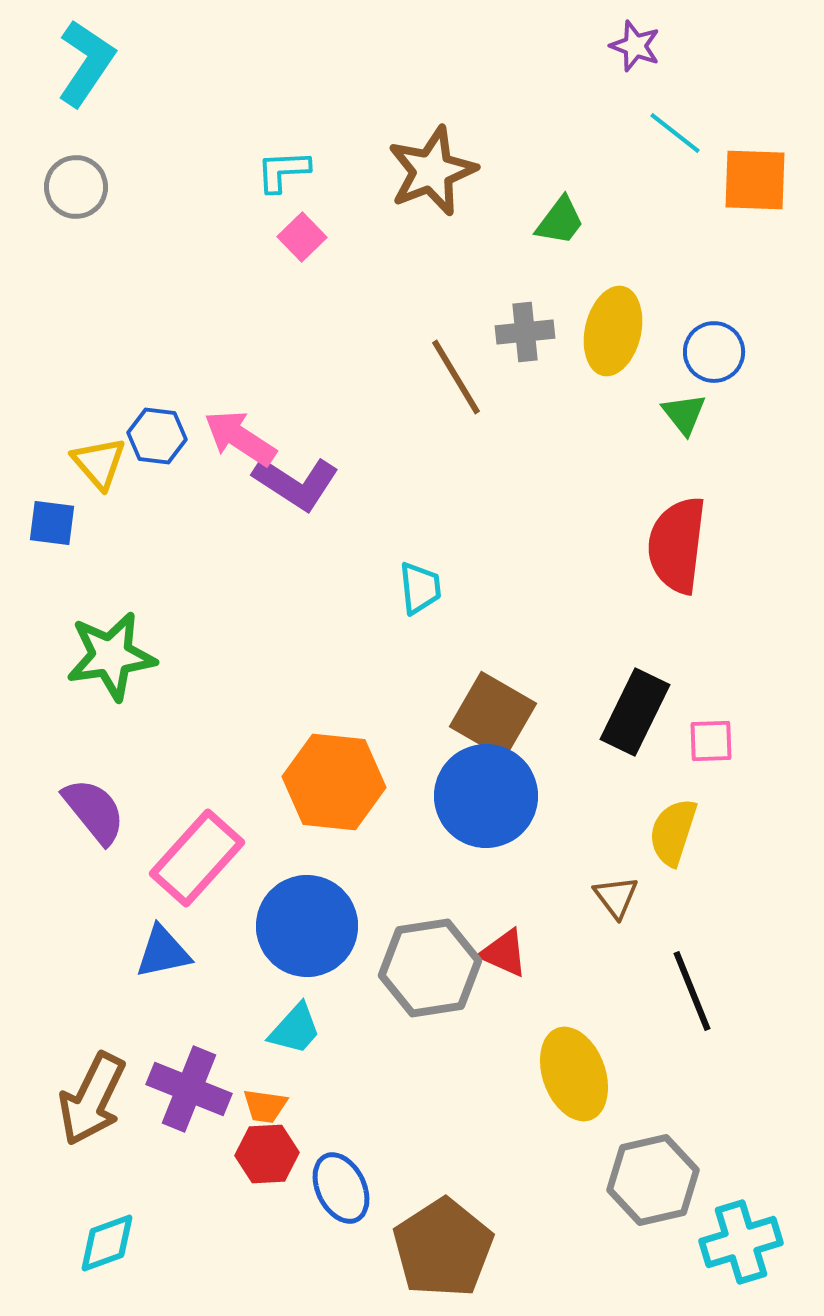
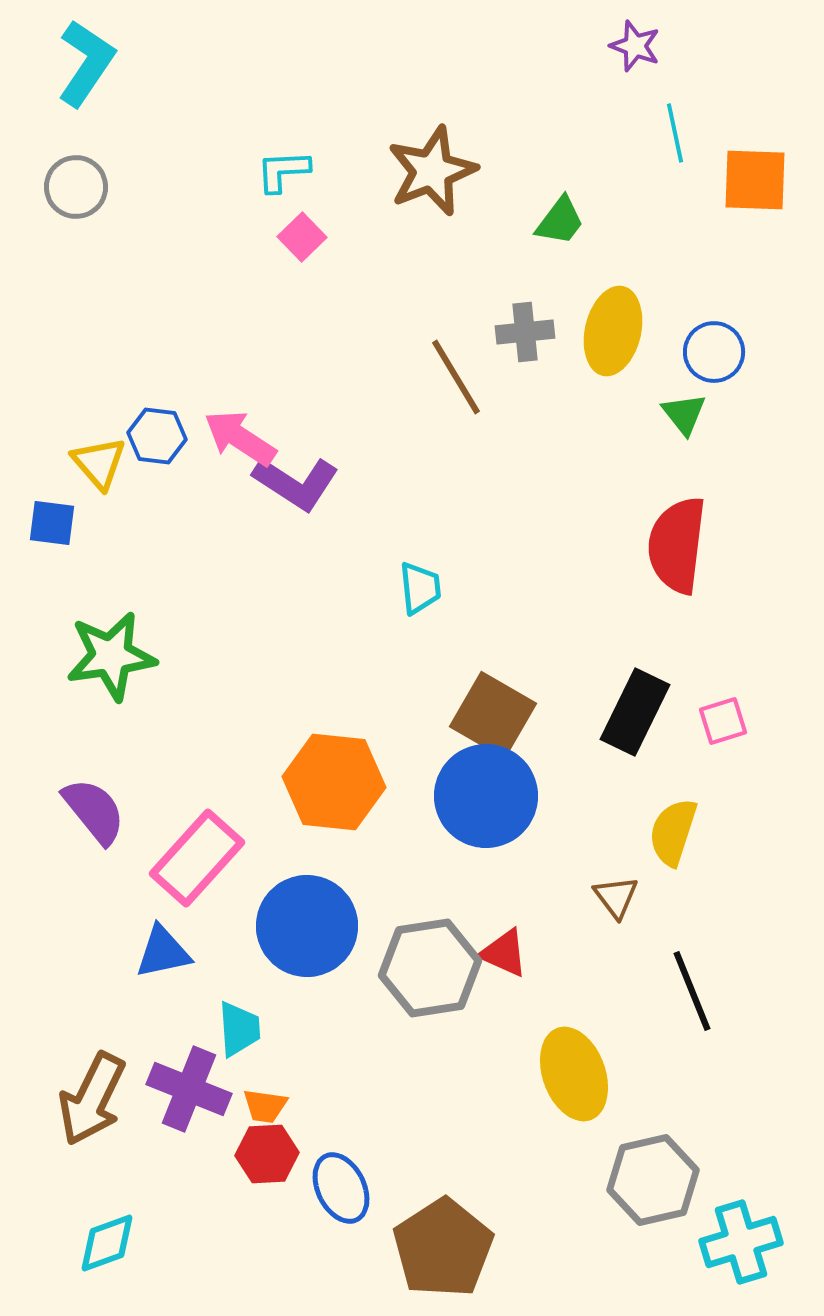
cyan line at (675, 133): rotated 40 degrees clockwise
pink square at (711, 741): moved 12 px right, 20 px up; rotated 15 degrees counterclockwise
cyan trapezoid at (295, 1029): moved 56 px left; rotated 46 degrees counterclockwise
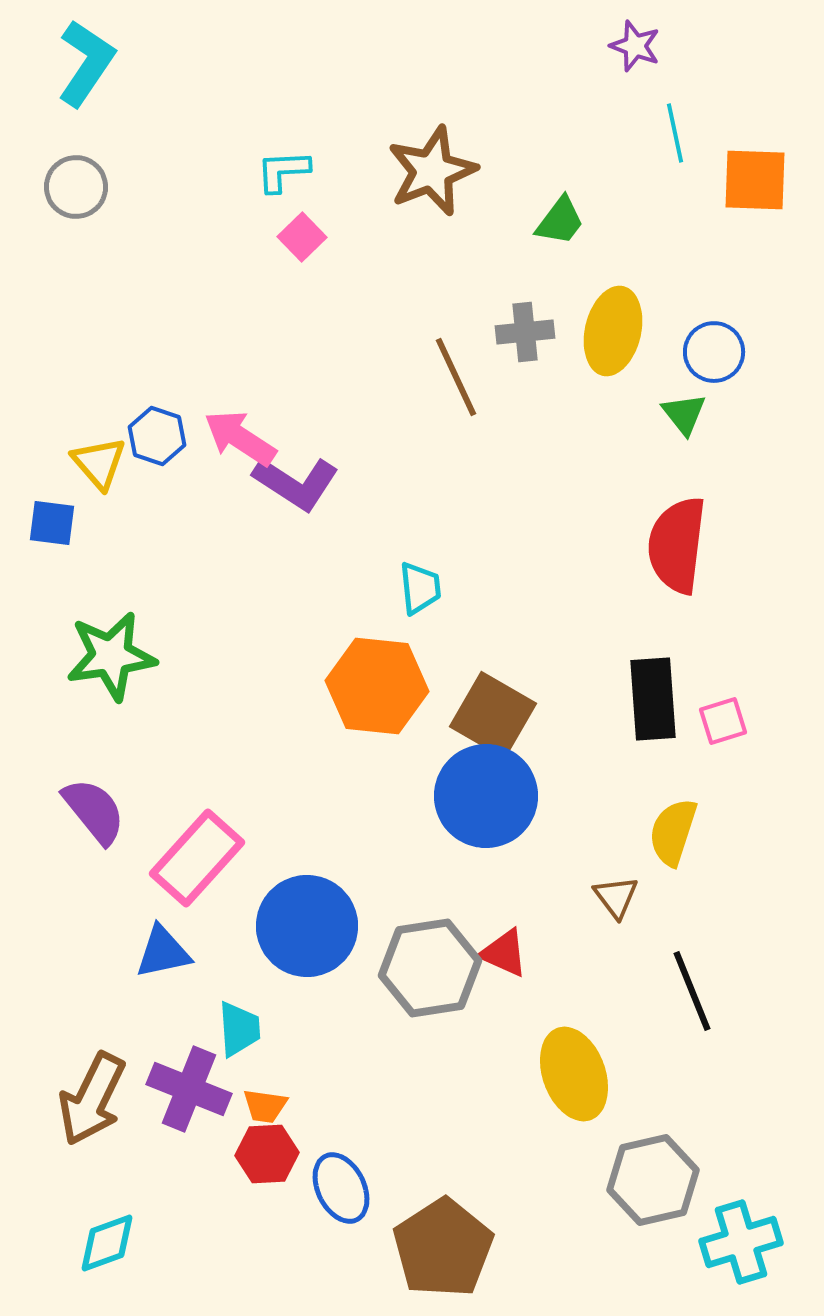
brown line at (456, 377): rotated 6 degrees clockwise
blue hexagon at (157, 436): rotated 12 degrees clockwise
black rectangle at (635, 712): moved 18 px right, 13 px up; rotated 30 degrees counterclockwise
orange hexagon at (334, 782): moved 43 px right, 96 px up
